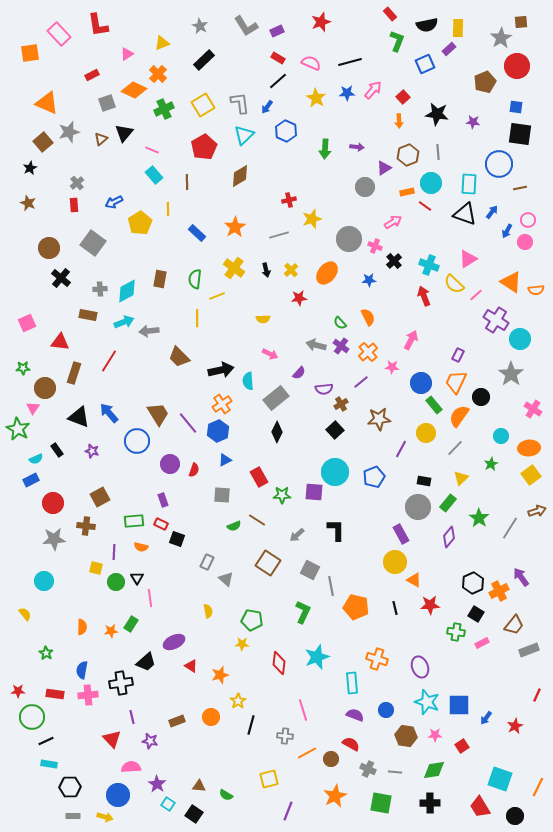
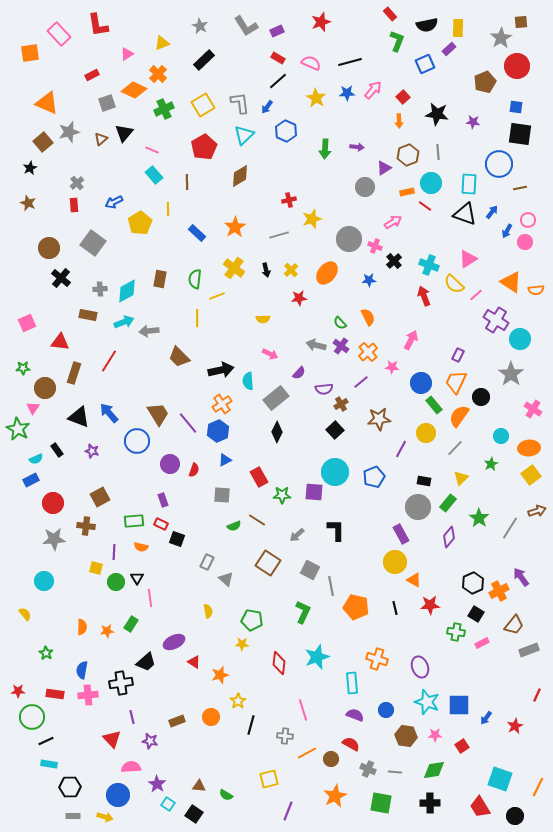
orange star at (111, 631): moved 4 px left
red triangle at (191, 666): moved 3 px right, 4 px up
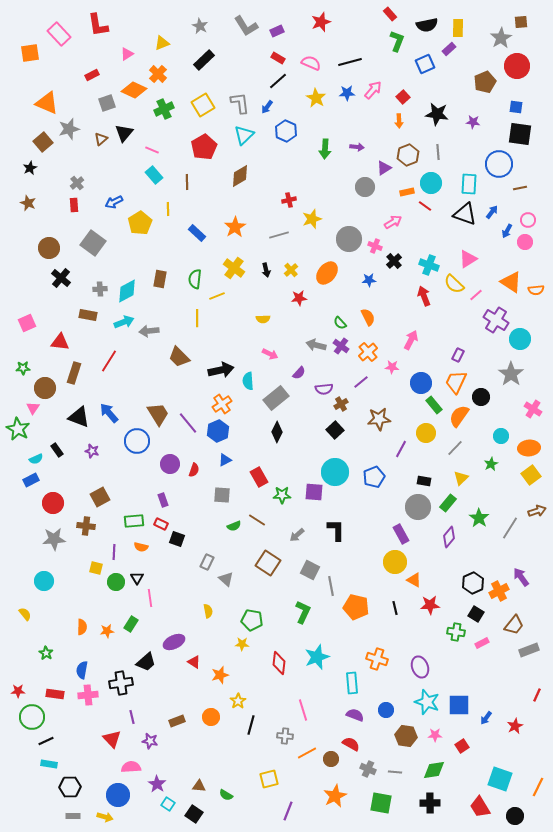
gray star at (69, 132): moved 3 px up
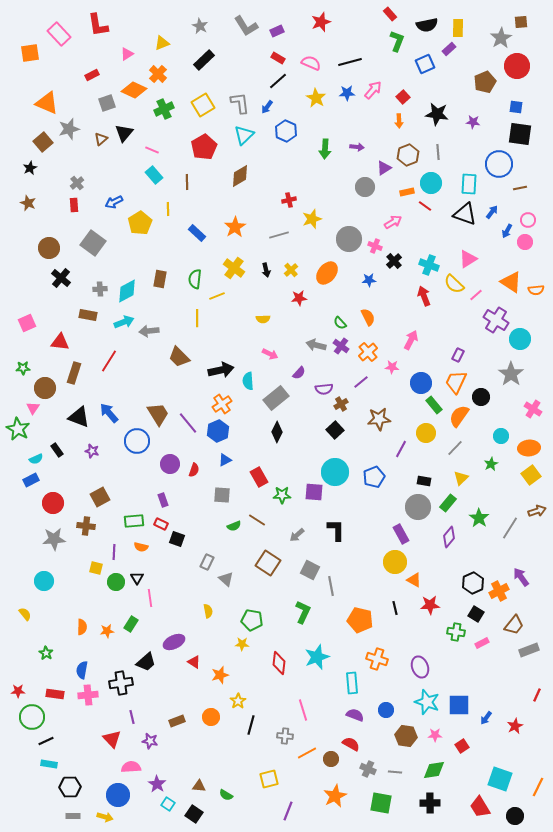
orange pentagon at (356, 607): moved 4 px right, 13 px down
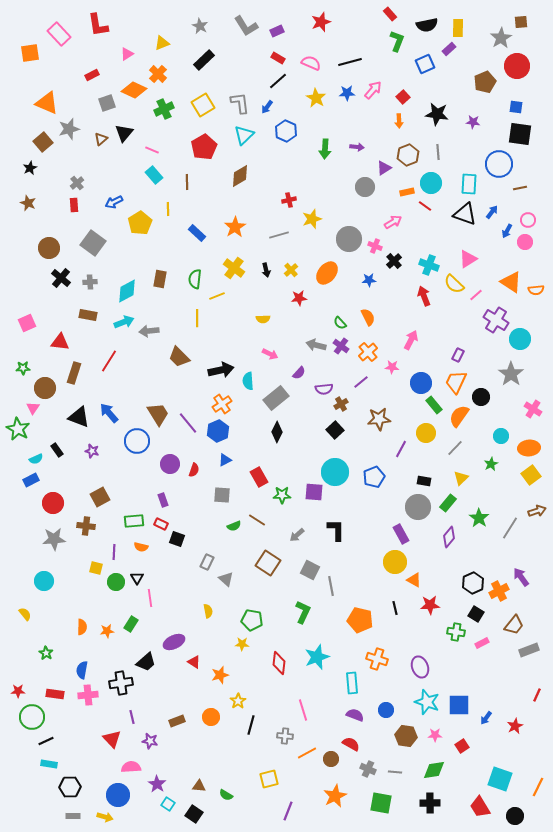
gray cross at (100, 289): moved 10 px left, 7 px up
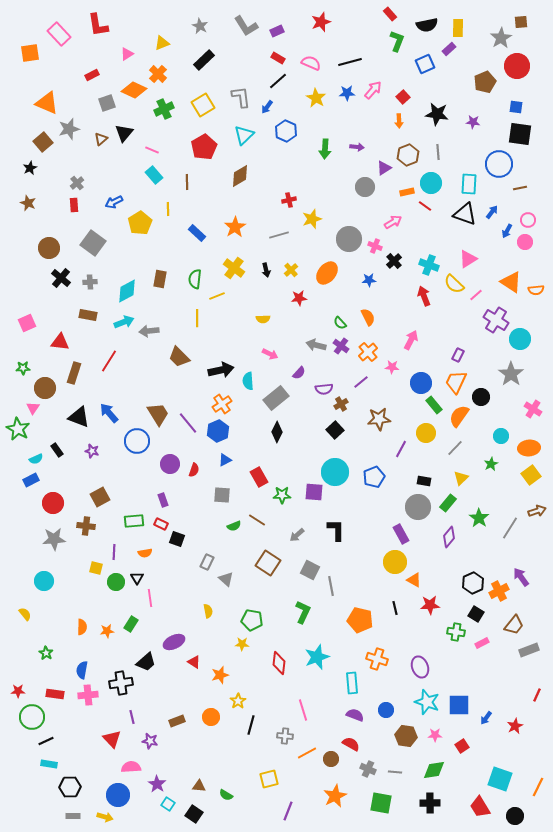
gray L-shape at (240, 103): moved 1 px right, 6 px up
orange semicircle at (141, 547): moved 4 px right, 6 px down; rotated 24 degrees counterclockwise
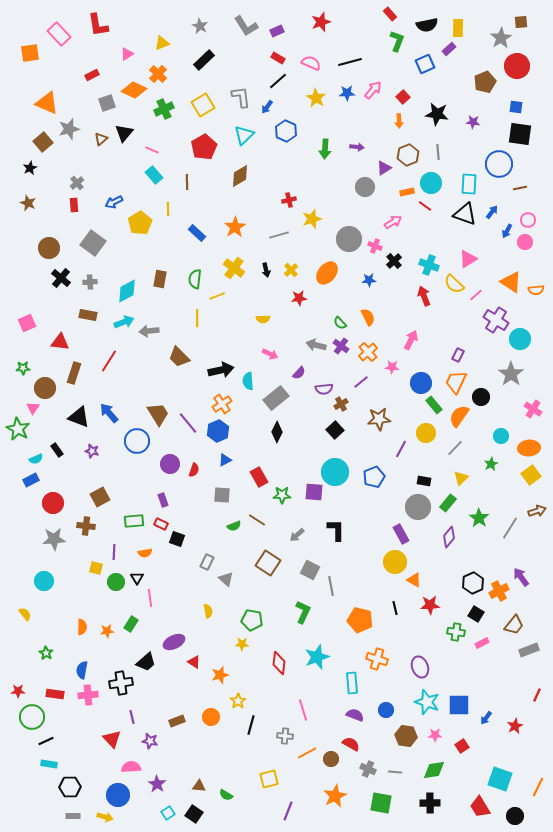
cyan square at (168, 804): moved 9 px down; rotated 24 degrees clockwise
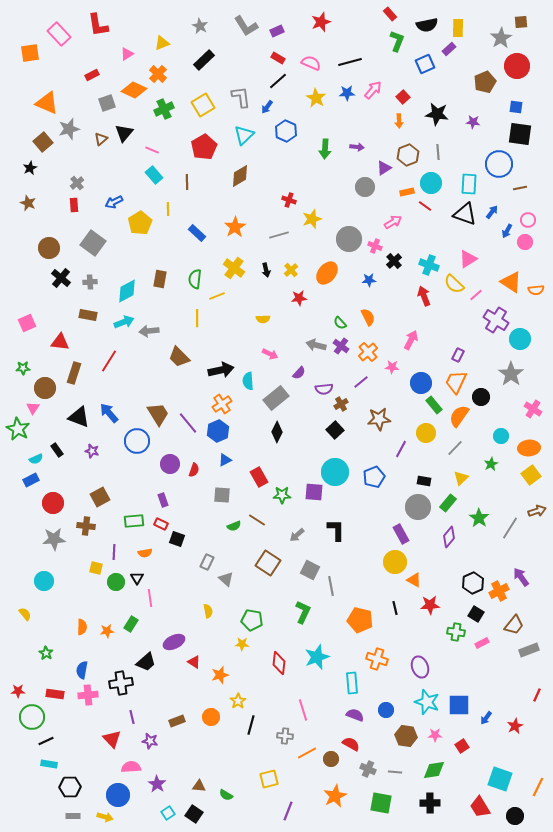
red cross at (289, 200): rotated 32 degrees clockwise
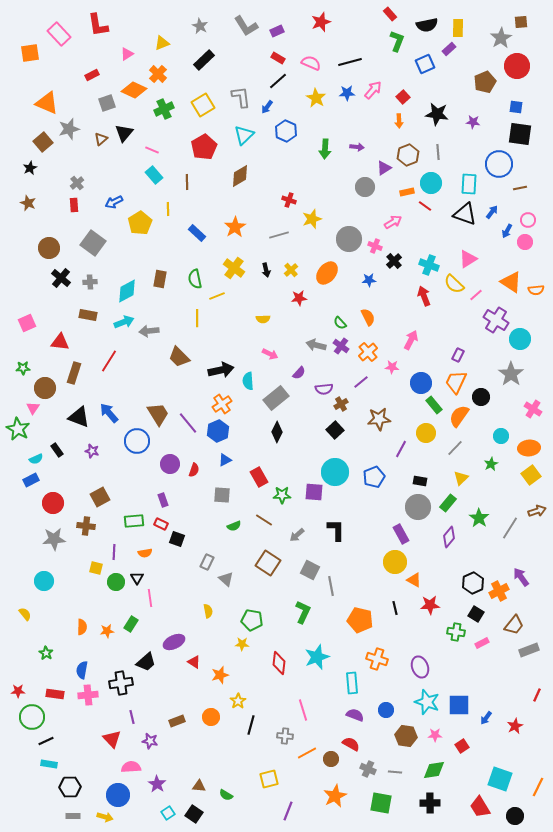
green semicircle at (195, 279): rotated 18 degrees counterclockwise
black rectangle at (424, 481): moved 4 px left
brown line at (257, 520): moved 7 px right
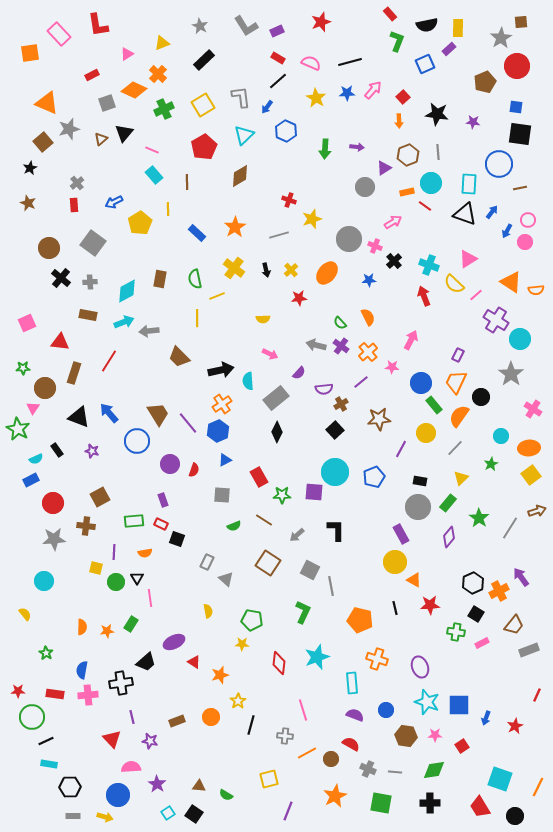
blue arrow at (486, 718): rotated 16 degrees counterclockwise
